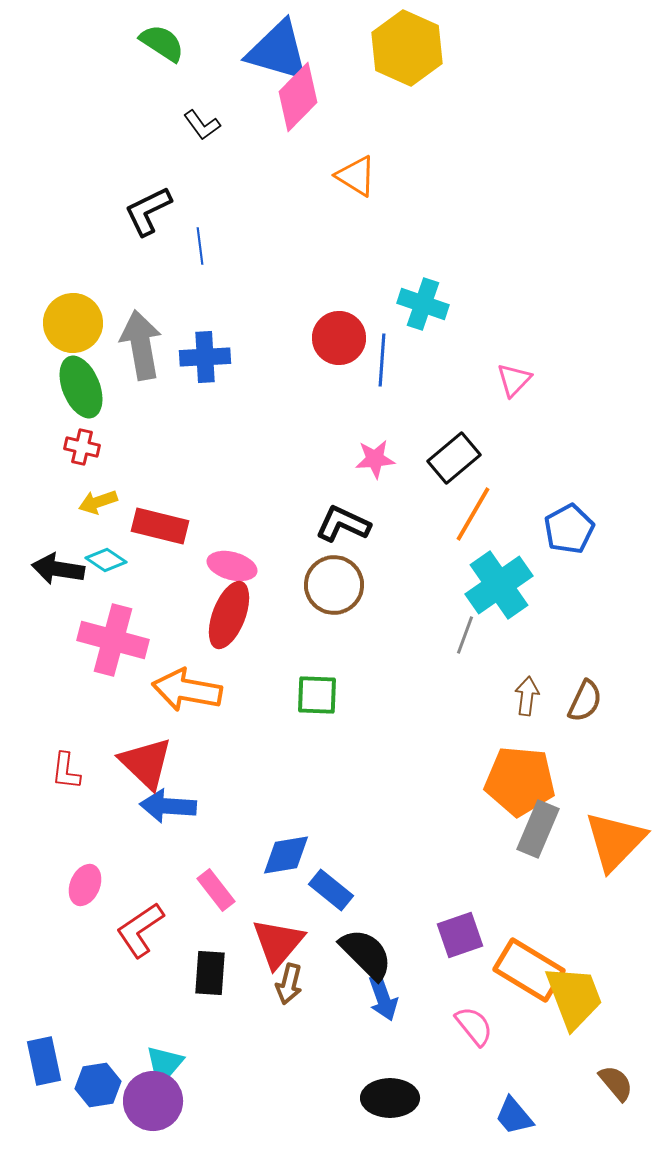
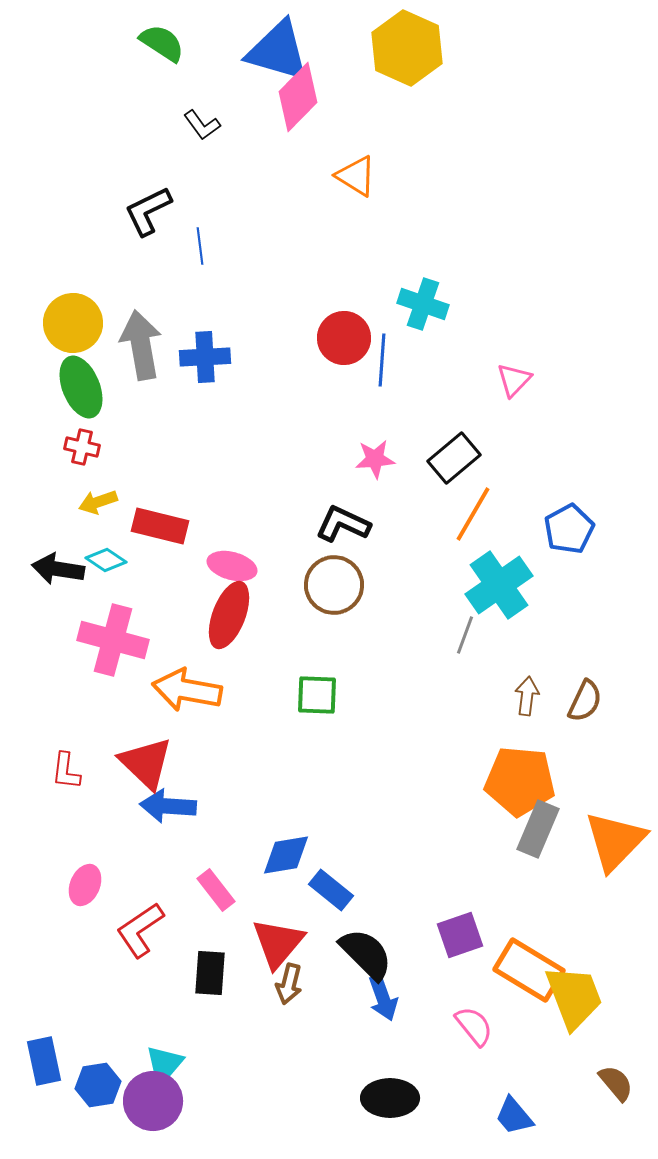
red circle at (339, 338): moved 5 px right
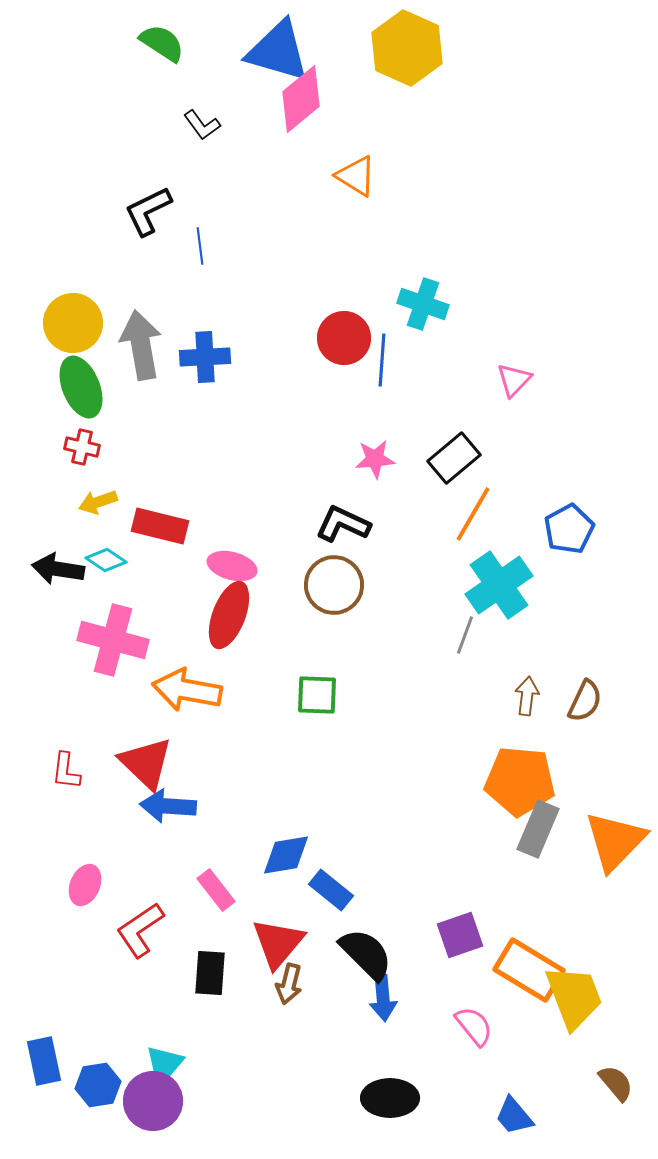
pink diamond at (298, 97): moved 3 px right, 2 px down; rotated 6 degrees clockwise
blue arrow at (383, 998): rotated 15 degrees clockwise
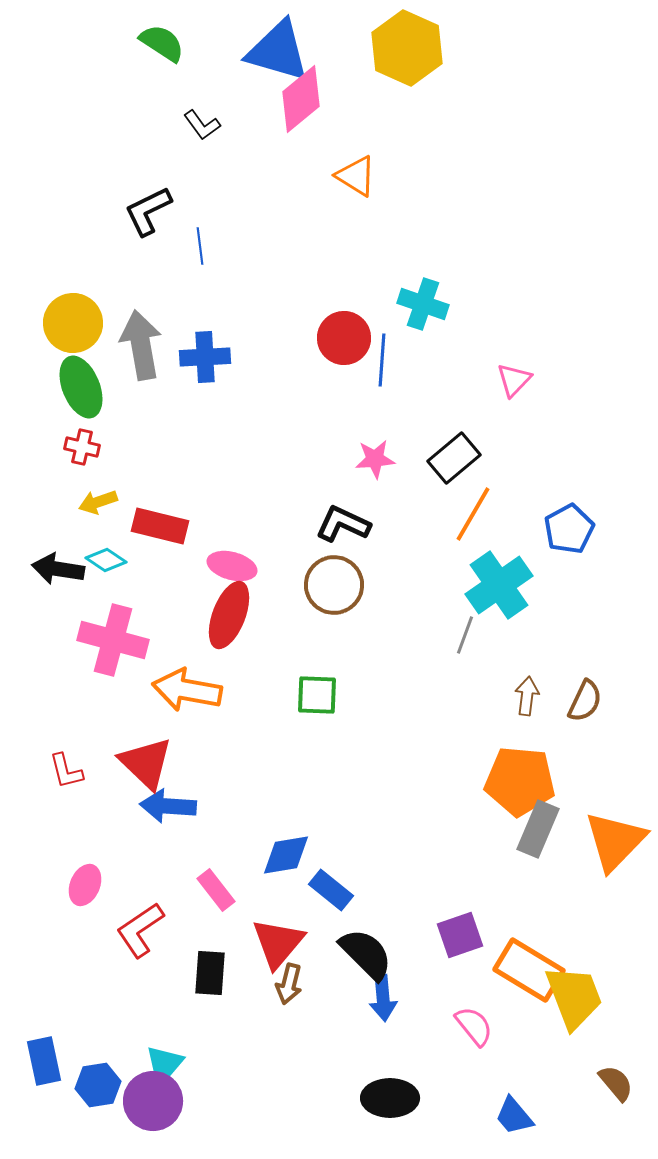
red L-shape at (66, 771): rotated 21 degrees counterclockwise
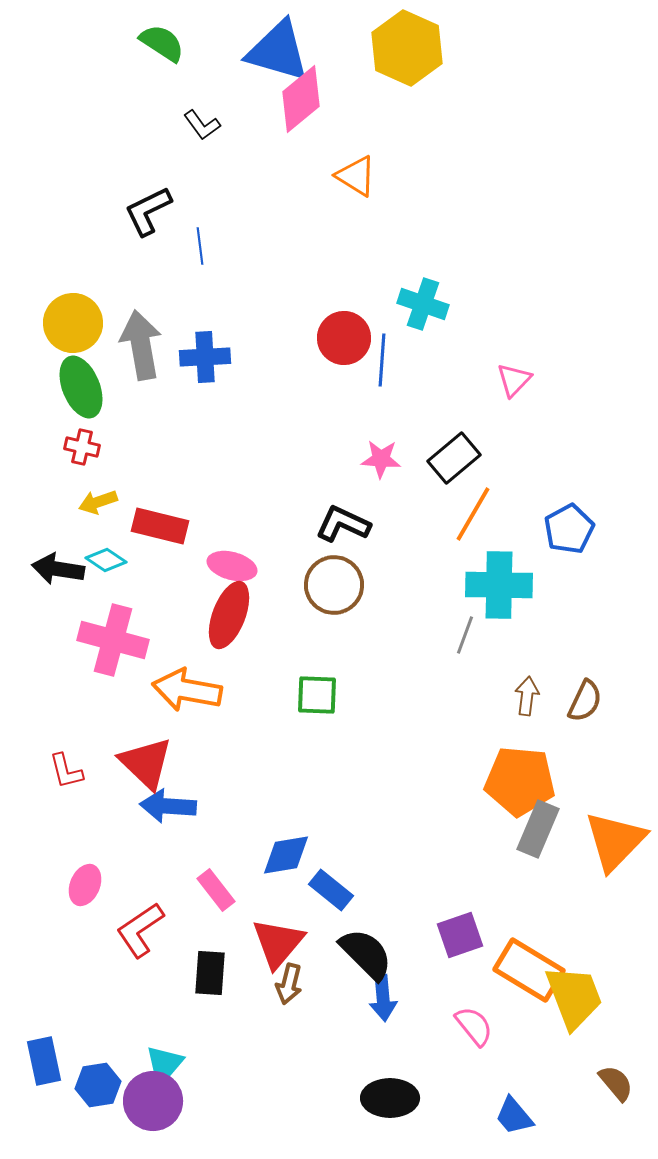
pink star at (375, 459): moved 6 px right; rotated 9 degrees clockwise
cyan cross at (499, 585): rotated 36 degrees clockwise
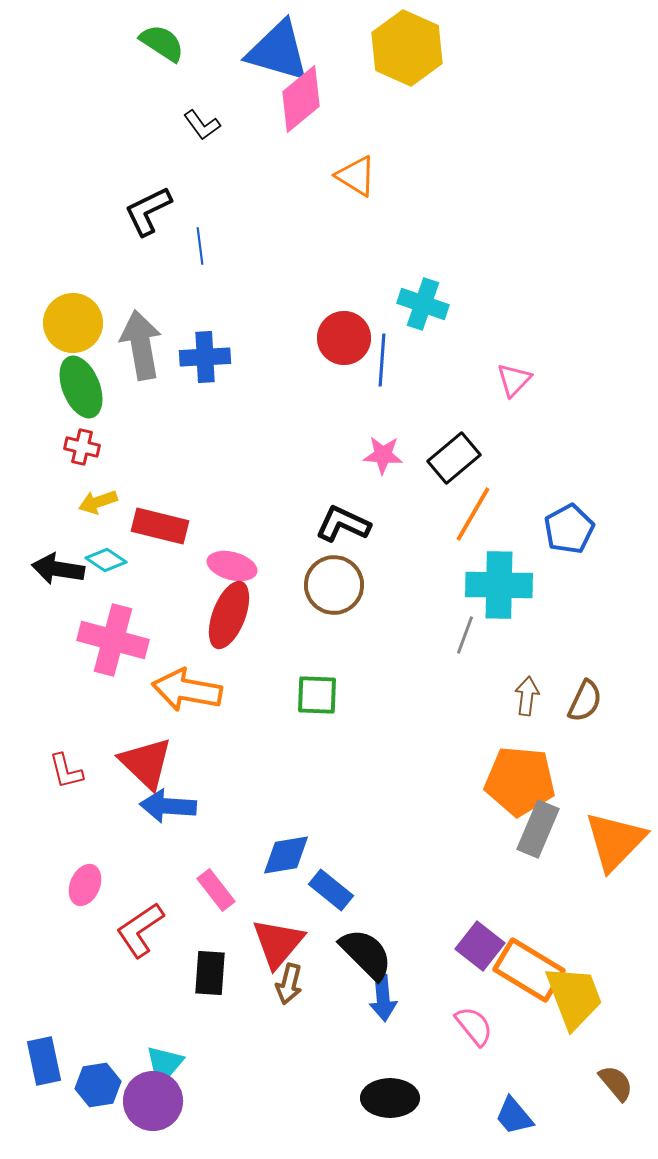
pink star at (381, 459): moved 2 px right, 4 px up
purple square at (460, 935): moved 20 px right, 11 px down; rotated 33 degrees counterclockwise
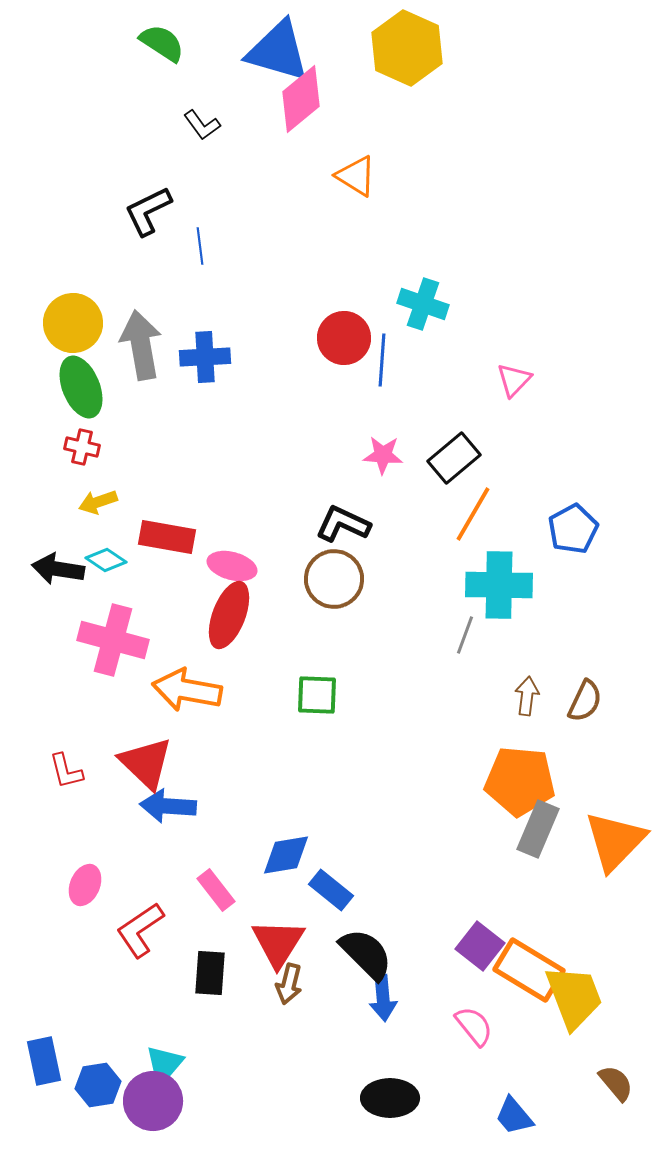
red rectangle at (160, 526): moved 7 px right, 11 px down; rotated 4 degrees counterclockwise
blue pentagon at (569, 529): moved 4 px right
brown circle at (334, 585): moved 6 px up
red triangle at (278, 943): rotated 8 degrees counterclockwise
